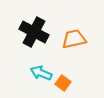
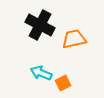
black cross: moved 6 px right, 7 px up
orange square: rotated 28 degrees clockwise
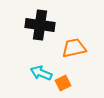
black cross: rotated 20 degrees counterclockwise
orange trapezoid: moved 9 px down
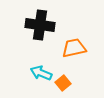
orange square: rotated 14 degrees counterclockwise
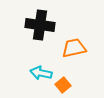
cyan arrow: rotated 10 degrees counterclockwise
orange square: moved 2 px down
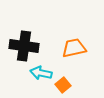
black cross: moved 16 px left, 21 px down
